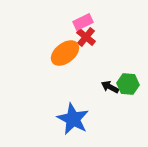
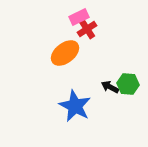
pink rectangle: moved 4 px left, 5 px up
red cross: moved 1 px right, 8 px up; rotated 18 degrees clockwise
blue star: moved 2 px right, 13 px up
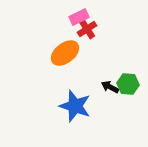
blue star: rotated 8 degrees counterclockwise
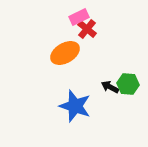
red cross: rotated 18 degrees counterclockwise
orange ellipse: rotated 8 degrees clockwise
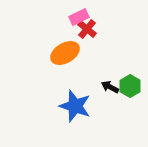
green hexagon: moved 2 px right, 2 px down; rotated 25 degrees clockwise
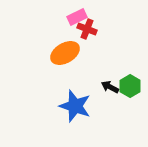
pink rectangle: moved 2 px left
red cross: rotated 18 degrees counterclockwise
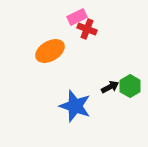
orange ellipse: moved 15 px left, 2 px up
black arrow: rotated 126 degrees clockwise
